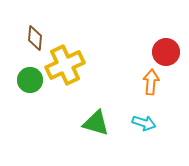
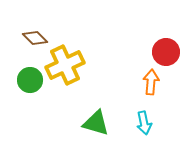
brown diamond: rotated 50 degrees counterclockwise
cyan arrow: rotated 60 degrees clockwise
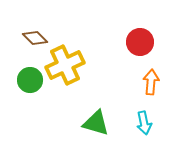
red circle: moved 26 px left, 10 px up
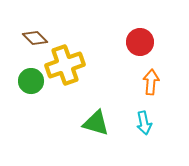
yellow cross: rotated 6 degrees clockwise
green circle: moved 1 px right, 1 px down
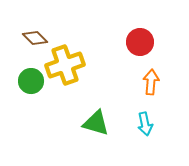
cyan arrow: moved 1 px right, 1 px down
